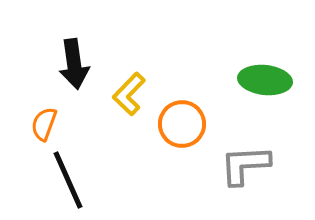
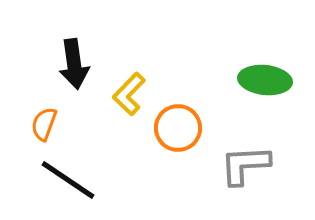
orange circle: moved 4 px left, 4 px down
black line: rotated 32 degrees counterclockwise
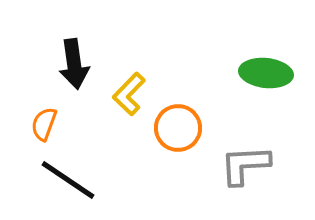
green ellipse: moved 1 px right, 7 px up
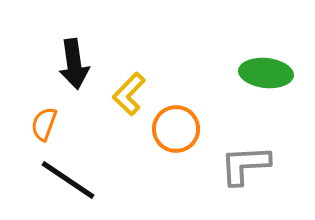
orange circle: moved 2 px left, 1 px down
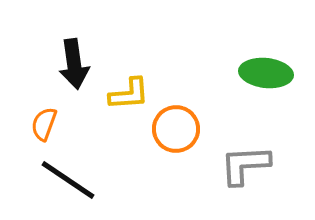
yellow L-shape: rotated 138 degrees counterclockwise
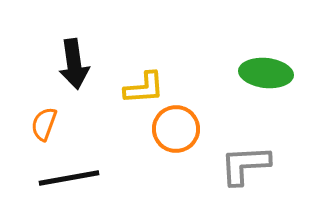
yellow L-shape: moved 15 px right, 6 px up
black line: moved 1 px right, 2 px up; rotated 44 degrees counterclockwise
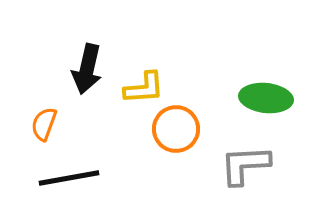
black arrow: moved 13 px right, 5 px down; rotated 21 degrees clockwise
green ellipse: moved 25 px down
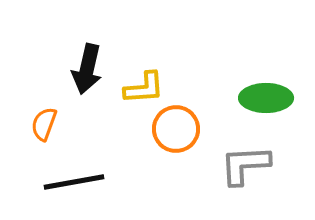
green ellipse: rotated 6 degrees counterclockwise
black line: moved 5 px right, 4 px down
